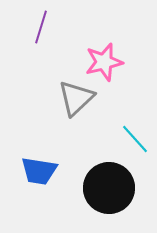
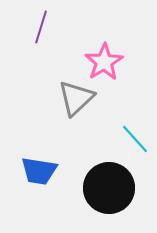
pink star: rotated 18 degrees counterclockwise
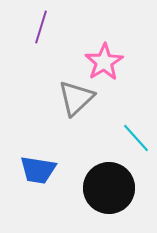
cyan line: moved 1 px right, 1 px up
blue trapezoid: moved 1 px left, 1 px up
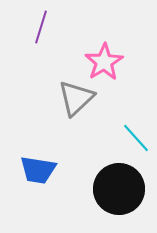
black circle: moved 10 px right, 1 px down
